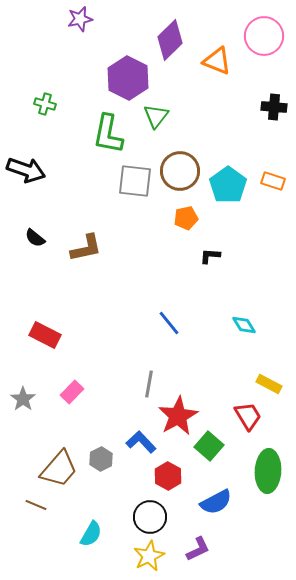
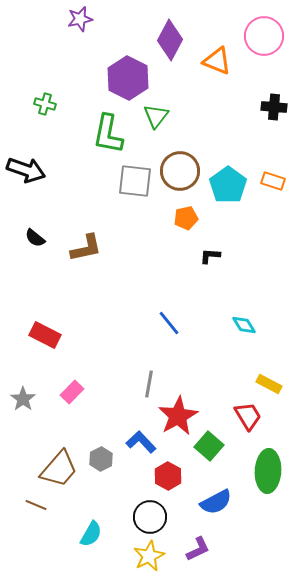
purple diamond: rotated 18 degrees counterclockwise
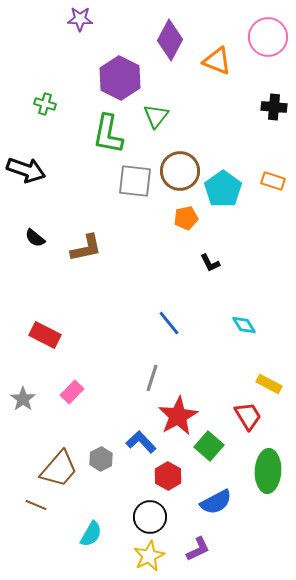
purple star: rotated 15 degrees clockwise
pink circle: moved 4 px right, 1 px down
purple hexagon: moved 8 px left
cyan pentagon: moved 5 px left, 4 px down
black L-shape: moved 7 px down; rotated 120 degrees counterclockwise
gray line: moved 3 px right, 6 px up; rotated 8 degrees clockwise
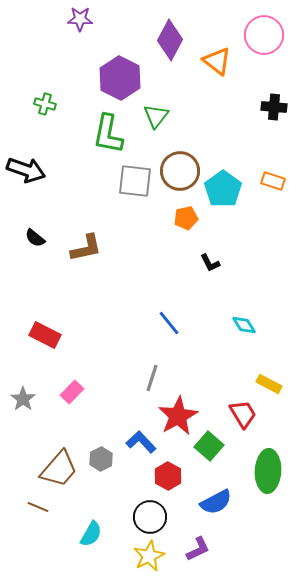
pink circle: moved 4 px left, 2 px up
orange triangle: rotated 16 degrees clockwise
red trapezoid: moved 5 px left, 2 px up
brown line: moved 2 px right, 2 px down
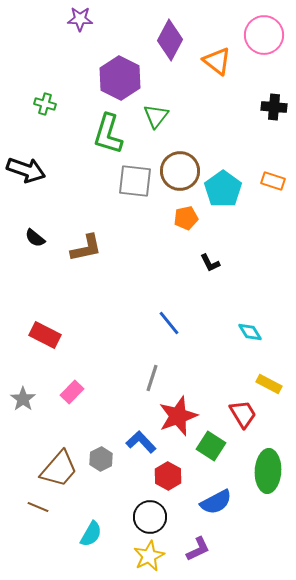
green L-shape: rotated 6 degrees clockwise
cyan diamond: moved 6 px right, 7 px down
red star: rotated 9 degrees clockwise
green square: moved 2 px right; rotated 8 degrees counterclockwise
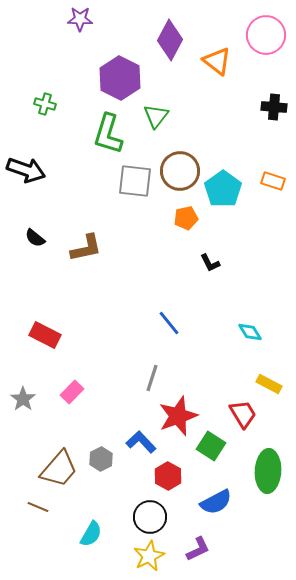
pink circle: moved 2 px right
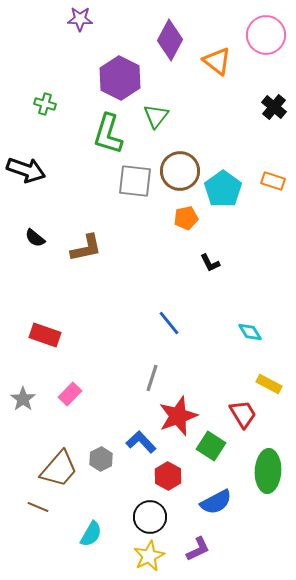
black cross: rotated 35 degrees clockwise
red rectangle: rotated 8 degrees counterclockwise
pink rectangle: moved 2 px left, 2 px down
